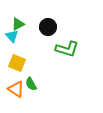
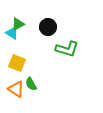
cyan triangle: moved 3 px up; rotated 16 degrees counterclockwise
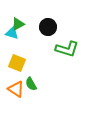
cyan triangle: rotated 16 degrees counterclockwise
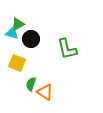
black circle: moved 17 px left, 12 px down
green L-shape: rotated 60 degrees clockwise
green semicircle: rotated 48 degrees clockwise
orange triangle: moved 29 px right, 3 px down
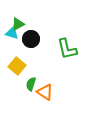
yellow square: moved 3 px down; rotated 18 degrees clockwise
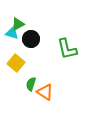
yellow square: moved 1 px left, 3 px up
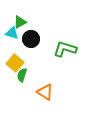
green triangle: moved 2 px right, 2 px up
green L-shape: moved 2 px left; rotated 120 degrees clockwise
yellow square: moved 1 px left
green semicircle: moved 9 px left, 9 px up
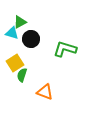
yellow square: rotated 18 degrees clockwise
orange triangle: rotated 12 degrees counterclockwise
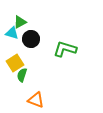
orange triangle: moved 9 px left, 8 px down
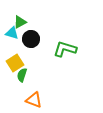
orange triangle: moved 2 px left
